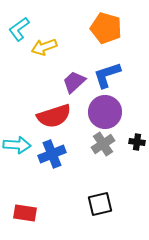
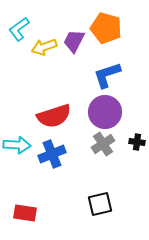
purple trapezoid: moved 41 px up; rotated 20 degrees counterclockwise
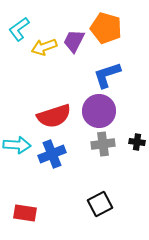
purple circle: moved 6 px left, 1 px up
gray cross: rotated 25 degrees clockwise
black square: rotated 15 degrees counterclockwise
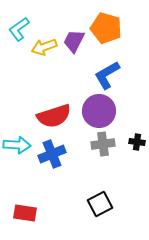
blue L-shape: rotated 12 degrees counterclockwise
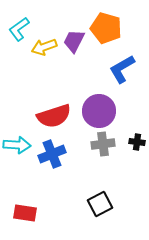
blue L-shape: moved 15 px right, 6 px up
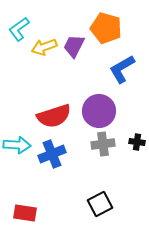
purple trapezoid: moved 5 px down
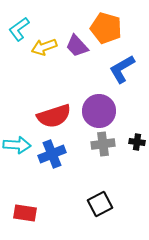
purple trapezoid: moved 3 px right; rotated 70 degrees counterclockwise
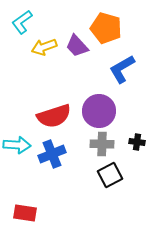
cyan L-shape: moved 3 px right, 7 px up
gray cross: moved 1 px left; rotated 10 degrees clockwise
black square: moved 10 px right, 29 px up
